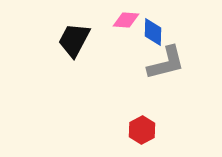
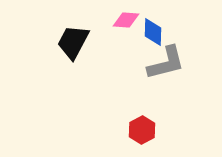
black trapezoid: moved 1 px left, 2 px down
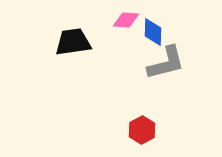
black trapezoid: rotated 54 degrees clockwise
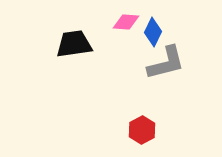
pink diamond: moved 2 px down
blue diamond: rotated 24 degrees clockwise
black trapezoid: moved 1 px right, 2 px down
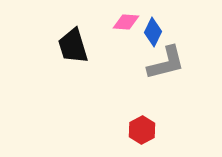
black trapezoid: moved 1 px left, 2 px down; rotated 99 degrees counterclockwise
